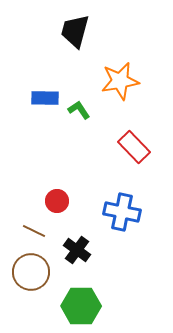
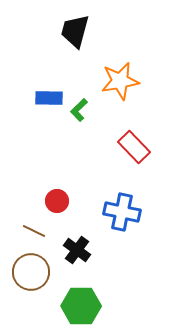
blue rectangle: moved 4 px right
green L-shape: rotated 100 degrees counterclockwise
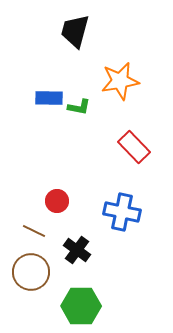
green L-shape: moved 3 px up; rotated 125 degrees counterclockwise
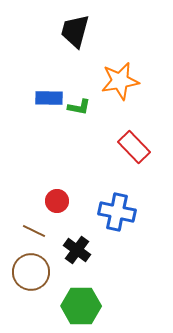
blue cross: moved 5 px left
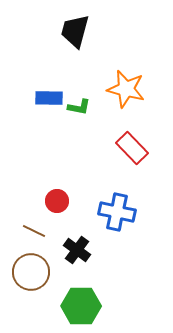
orange star: moved 6 px right, 8 px down; rotated 24 degrees clockwise
red rectangle: moved 2 px left, 1 px down
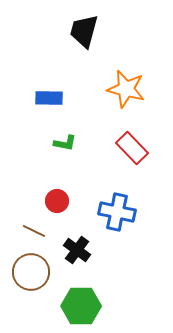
black trapezoid: moved 9 px right
green L-shape: moved 14 px left, 36 px down
